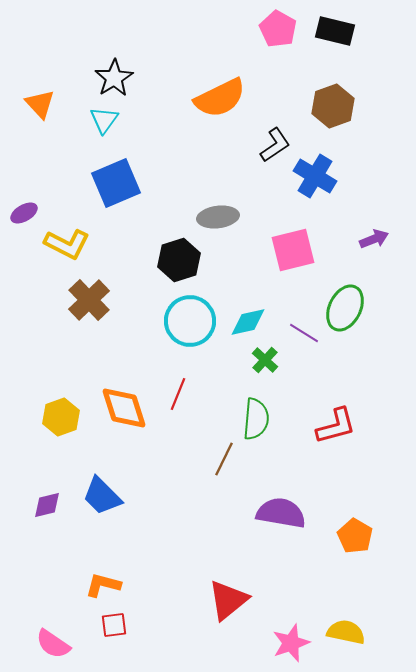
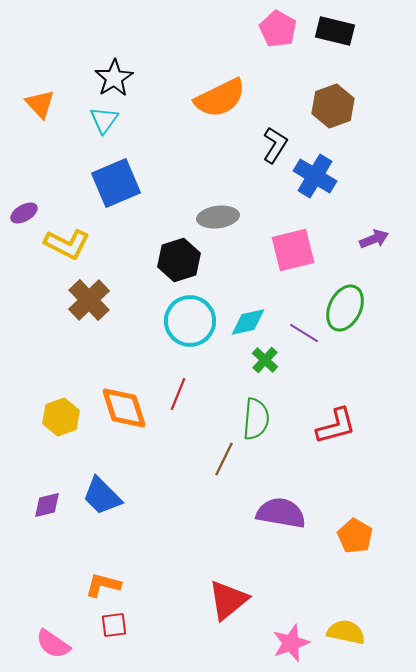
black L-shape: rotated 24 degrees counterclockwise
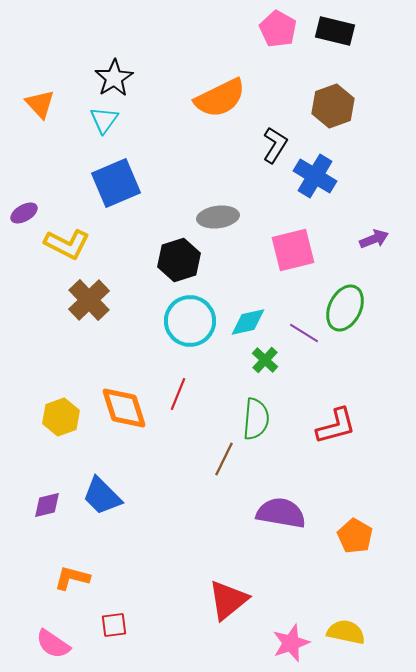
orange L-shape: moved 31 px left, 7 px up
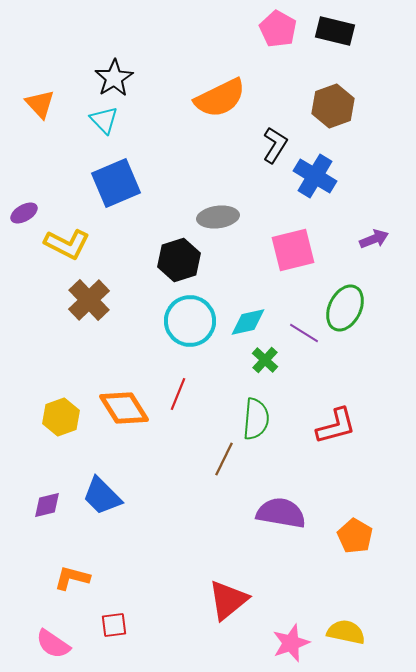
cyan triangle: rotated 20 degrees counterclockwise
orange diamond: rotated 15 degrees counterclockwise
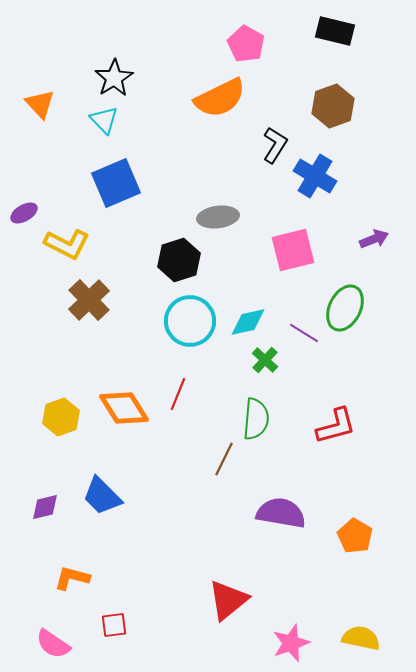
pink pentagon: moved 32 px left, 15 px down
purple diamond: moved 2 px left, 2 px down
yellow semicircle: moved 15 px right, 6 px down
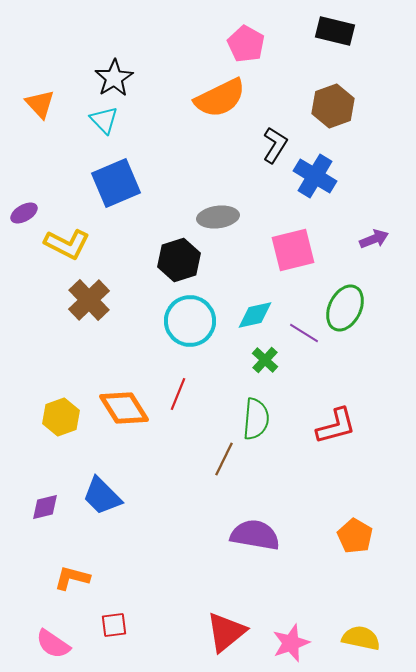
cyan diamond: moved 7 px right, 7 px up
purple semicircle: moved 26 px left, 22 px down
red triangle: moved 2 px left, 32 px down
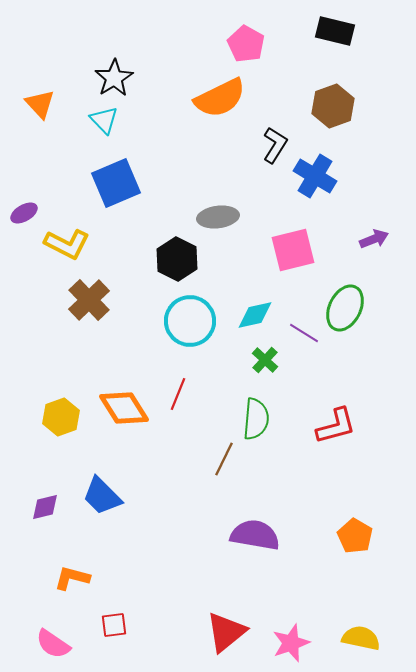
black hexagon: moved 2 px left, 1 px up; rotated 15 degrees counterclockwise
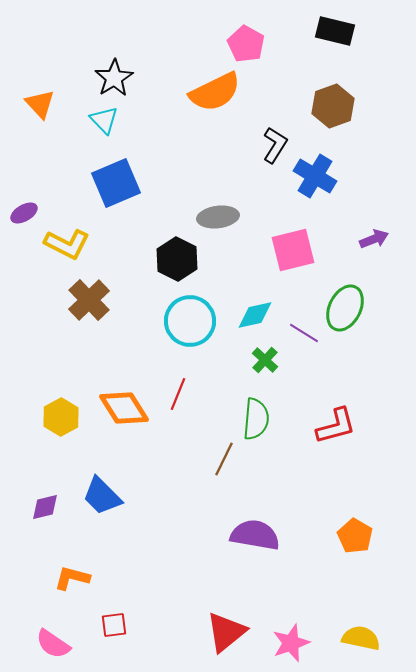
orange semicircle: moved 5 px left, 6 px up
yellow hexagon: rotated 9 degrees counterclockwise
